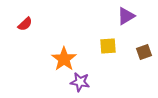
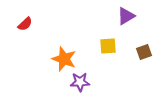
orange star: rotated 15 degrees counterclockwise
purple star: rotated 12 degrees counterclockwise
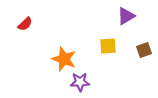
brown square: moved 2 px up
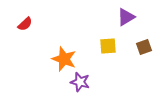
purple triangle: moved 1 px down
brown square: moved 3 px up
purple star: rotated 18 degrees clockwise
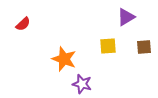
red semicircle: moved 2 px left
brown square: rotated 14 degrees clockwise
purple star: moved 2 px right, 2 px down
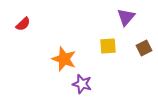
purple triangle: rotated 18 degrees counterclockwise
brown square: moved 1 px down; rotated 21 degrees counterclockwise
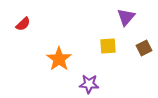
orange star: moved 5 px left; rotated 15 degrees clockwise
purple star: moved 7 px right; rotated 12 degrees counterclockwise
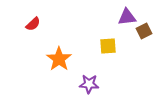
purple triangle: moved 1 px right; rotated 42 degrees clockwise
red semicircle: moved 10 px right
brown square: moved 17 px up
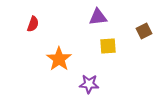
purple triangle: moved 29 px left
red semicircle: rotated 28 degrees counterclockwise
